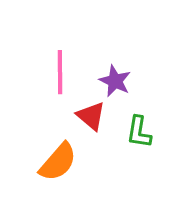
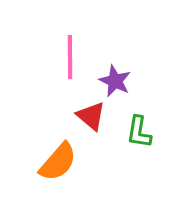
pink line: moved 10 px right, 15 px up
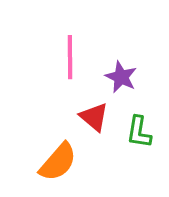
purple star: moved 6 px right, 4 px up
red triangle: moved 3 px right, 1 px down
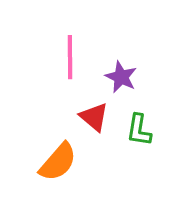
green L-shape: moved 2 px up
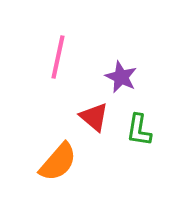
pink line: moved 12 px left; rotated 12 degrees clockwise
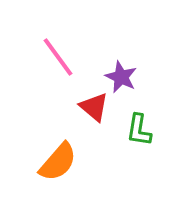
pink line: rotated 48 degrees counterclockwise
red triangle: moved 10 px up
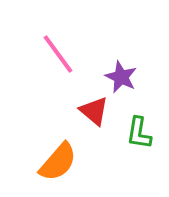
pink line: moved 3 px up
red triangle: moved 4 px down
green L-shape: moved 3 px down
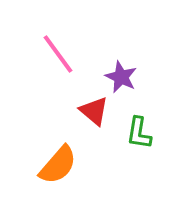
orange semicircle: moved 3 px down
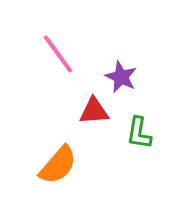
red triangle: rotated 44 degrees counterclockwise
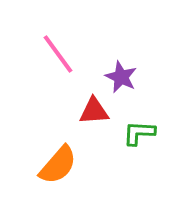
green L-shape: rotated 84 degrees clockwise
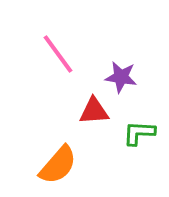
purple star: rotated 16 degrees counterclockwise
